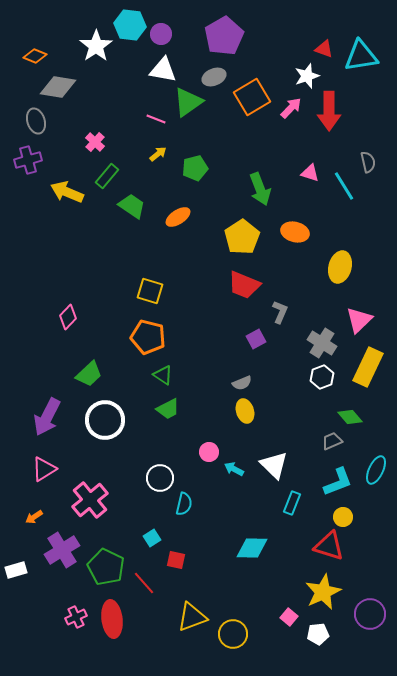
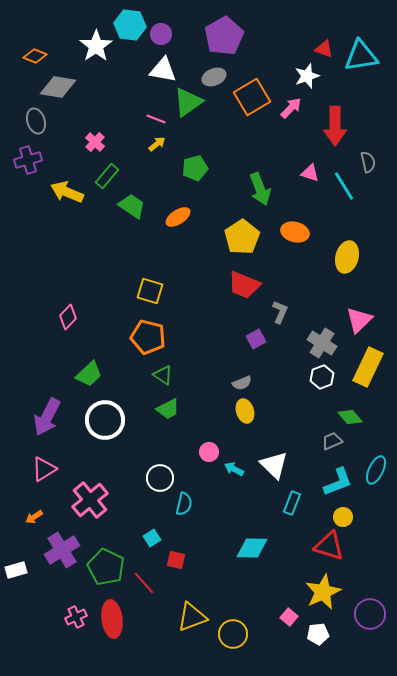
red arrow at (329, 111): moved 6 px right, 15 px down
yellow arrow at (158, 154): moved 1 px left, 10 px up
yellow ellipse at (340, 267): moved 7 px right, 10 px up
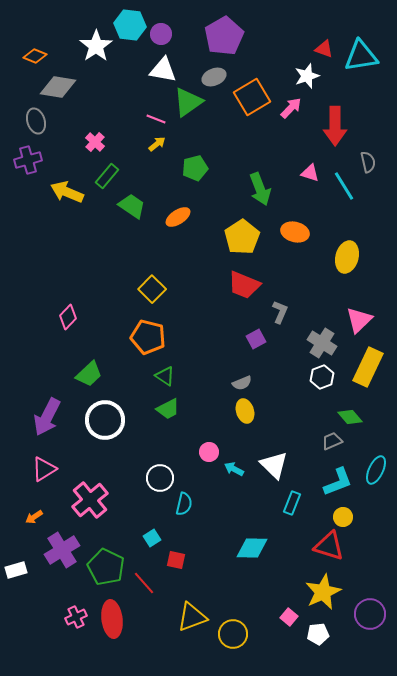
yellow square at (150, 291): moved 2 px right, 2 px up; rotated 28 degrees clockwise
green triangle at (163, 375): moved 2 px right, 1 px down
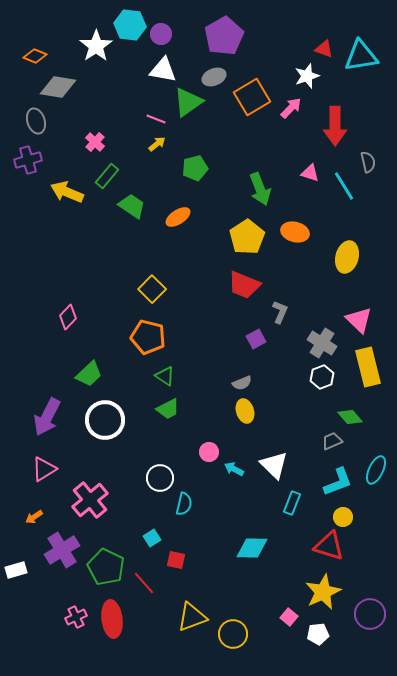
yellow pentagon at (242, 237): moved 5 px right
pink triangle at (359, 320): rotated 32 degrees counterclockwise
yellow rectangle at (368, 367): rotated 39 degrees counterclockwise
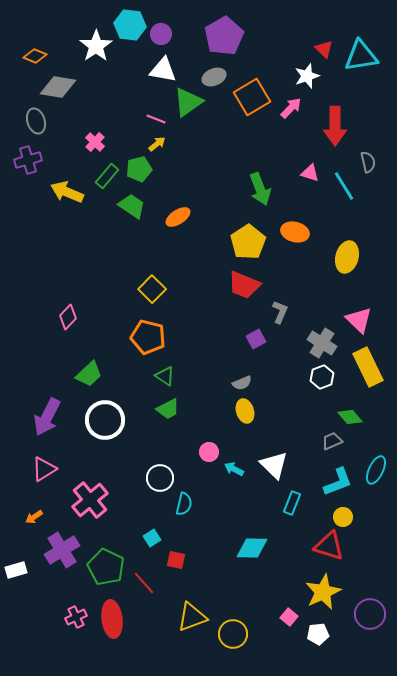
red triangle at (324, 49): rotated 24 degrees clockwise
green pentagon at (195, 168): moved 56 px left, 1 px down
yellow pentagon at (247, 237): moved 1 px right, 5 px down
yellow rectangle at (368, 367): rotated 12 degrees counterclockwise
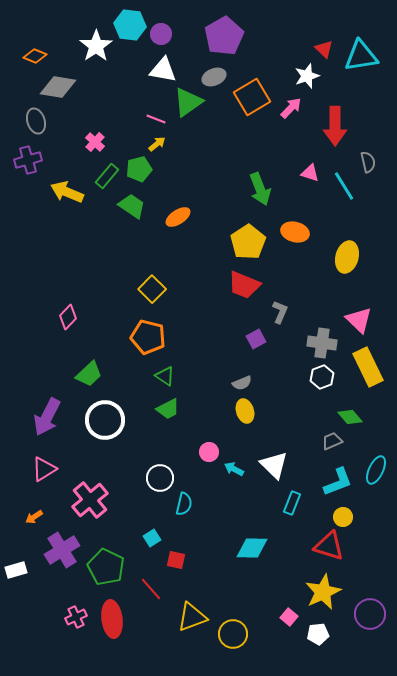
gray cross at (322, 343): rotated 24 degrees counterclockwise
red line at (144, 583): moved 7 px right, 6 px down
